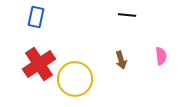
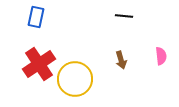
black line: moved 3 px left, 1 px down
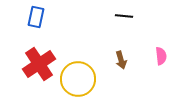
yellow circle: moved 3 px right
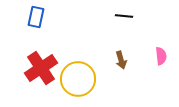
red cross: moved 2 px right, 4 px down
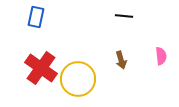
red cross: rotated 20 degrees counterclockwise
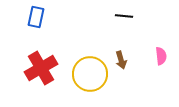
red cross: rotated 24 degrees clockwise
yellow circle: moved 12 px right, 5 px up
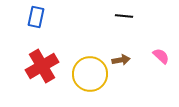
pink semicircle: rotated 42 degrees counterclockwise
brown arrow: rotated 84 degrees counterclockwise
red cross: moved 1 px right, 2 px up
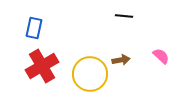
blue rectangle: moved 2 px left, 11 px down
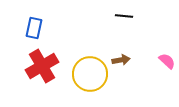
pink semicircle: moved 6 px right, 5 px down
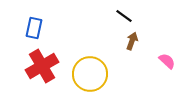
black line: rotated 30 degrees clockwise
brown arrow: moved 11 px right, 19 px up; rotated 60 degrees counterclockwise
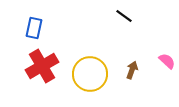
brown arrow: moved 29 px down
